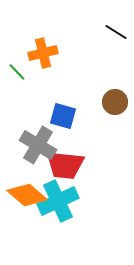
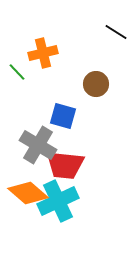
brown circle: moved 19 px left, 18 px up
orange diamond: moved 1 px right, 2 px up
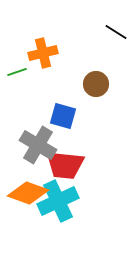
green line: rotated 66 degrees counterclockwise
orange diamond: rotated 21 degrees counterclockwise
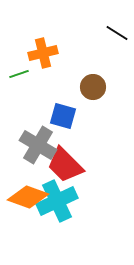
black line: moved 1 px right, 1 px down
green line: moved 2 px right, 2 px down
brown circle: moved 3 px left, 3 px down
red trapezoid: rotated 39 degrees clockwise
orange diamond: moved 4 px down
cyan cross: moved 1 px left
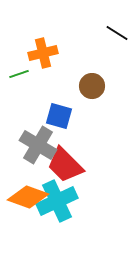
brown circle: moved 1 px left, 1 px up
blue square: moved 4 px left
